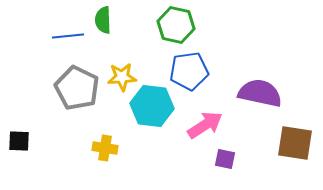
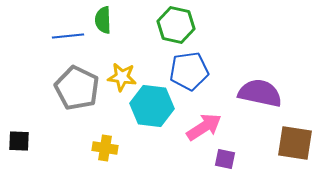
yellow star: rotated 12 degrees clockwise
pink arrow: moved 1 px left, 2 px down
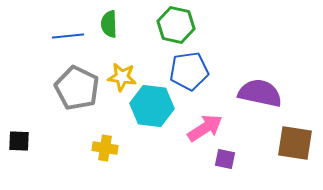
green semicircle: moved 6 px right, 4 px down
pink arrow: moved 1 px right, 1 px down
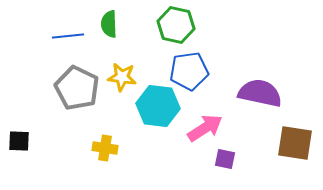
cyan hexagon: moved 6 px right
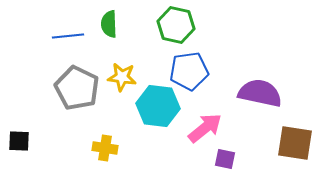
pink arrow: rotated 6 degrees counterclockwise
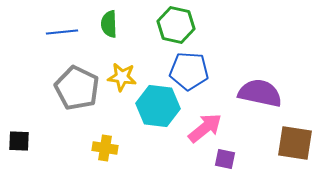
blue line: moved 6 px left, 4 px up
blue pentagon: rotated 12 degrees clockwise
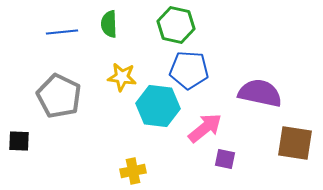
blue pentagon: moved 1 px up
gray pentagon: moved 18 px left, 8 px down
yellow cross: moved 28 px right, 23 px down; rotated 20 degrees counterclockwise
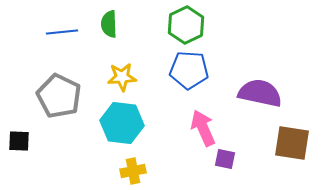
green hexagon: moved 10 px right; rotated 21 degrees clockwise
yellow star: rotated 12 degrees counterclockwise
cyan hexagon: moved 36 px left, 17 px down
pink arrow: moved 2 px left; rotated 75 degrees counterclockwise
brown square: moved 3 px left
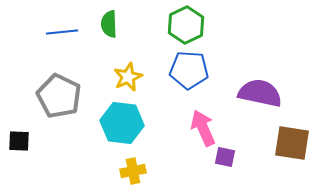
yellow star: moved 6 px right; rotated 20 degrees counterclockwise
purple square: moved 2 px up
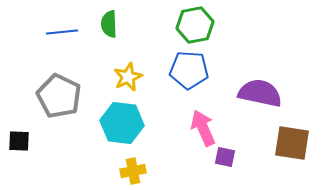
green hexagon: moved 9 px right; rotated 15 degrees clockwise
